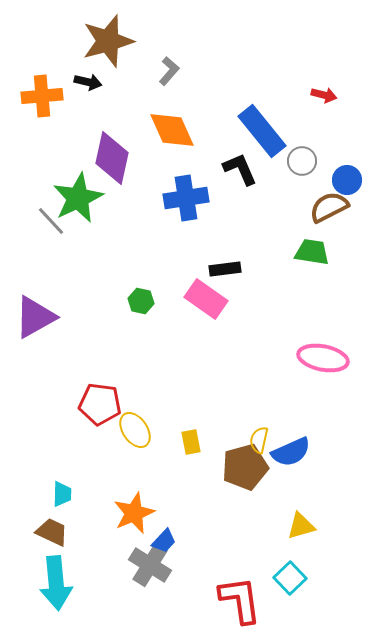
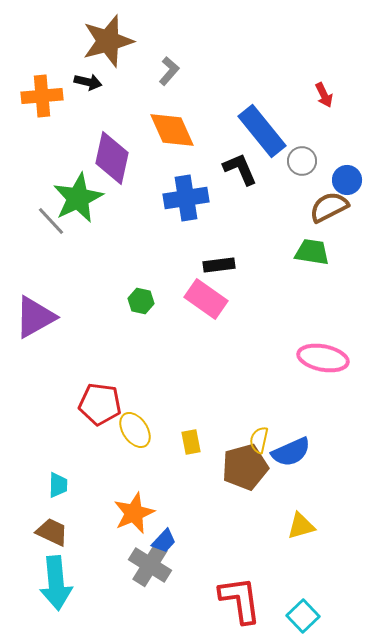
red arrow: rotated 50 degrees clockwise
black rectangle: moved 6 px left, 4 px up
cyan trapezoid: moved 4 px left, 9 px up
cyan square: moved 13 px right, 38 px down
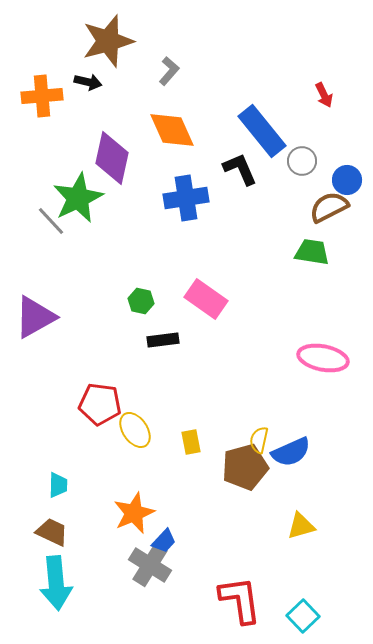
black rectangle: moved 56 px left, 75 px down
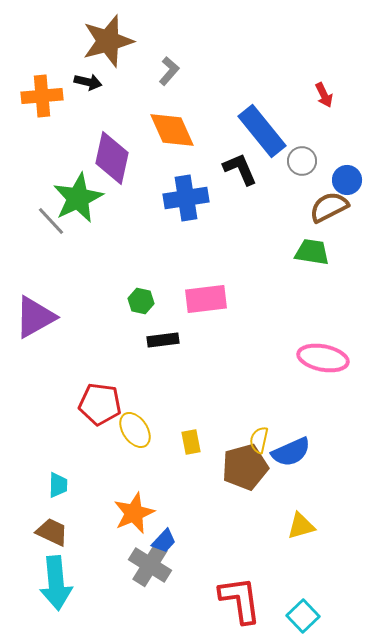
pink rectangle: rotated 42 degrees counterclockwise
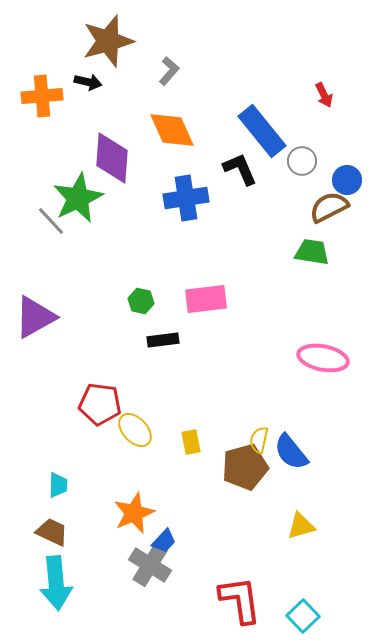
purple diamond: rotated 8 degrees counterclockwise
yellow ellipse: rotated 9 degrees counterclockwise
blue semicircle: rotated 75 degrees clockwise
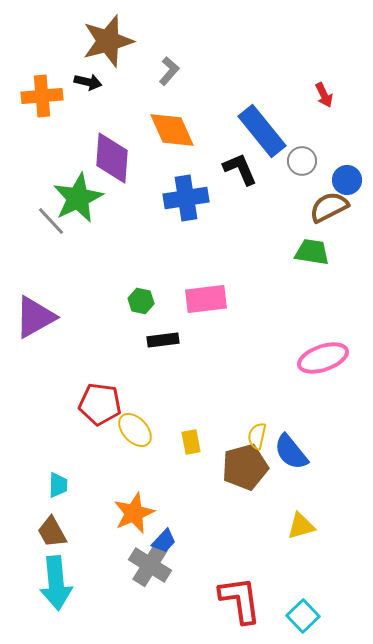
pink ellipse: rotated 30 degrees counterclockwise
yellow semicircle: moved 2 px left, 4 px up
brown trapezoid: rotated 144 degrees counterclockwise
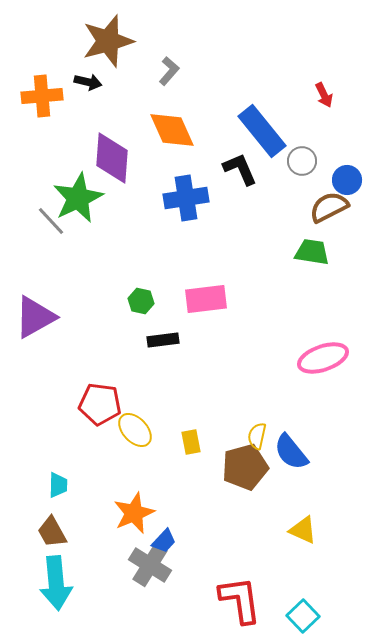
yellow triangle: moved 2 px right, 4 px down; rotated 40 degrees clockwise
